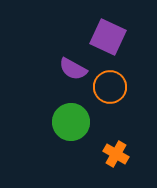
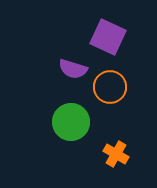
purple semicircle: rotated 12 degrees counterclockwise
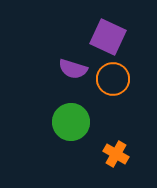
orange circle: moved 3 px right, 8 px up
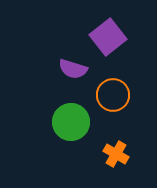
purple square: rotated 27 degrees clockwise
orange circle: moved 16 px down
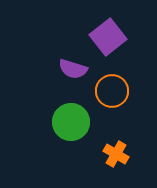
orange circle: moved 1 px left, 4 px up
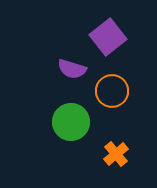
purple semicircle: moved 1 px left
orange cross: rotated 20 degrees clockwise
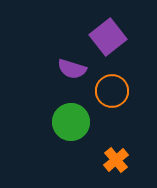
orange cross: moved 6 px down
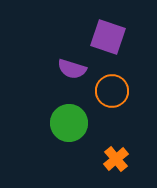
purple square: rotated 33 degrees counterclockwise
green circle: moved 2 px left, 1 px down
orange cross: moved 1 px up
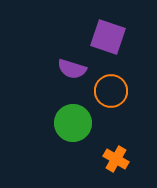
orange circle: moved 1 px left
green circle: moved 4 px right
orange cross: rotated 20 degrees counterclockwise
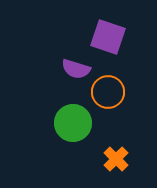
purple semicircle: moved 4 px right
orange circle: moved 3 px left, 1 px down
orange cross: rotated 15 degrees clockwise
